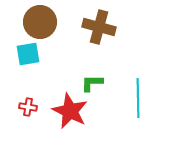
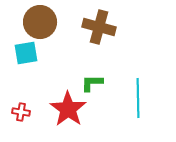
cyan square: moved 2 px left, 1 px up
red cross: moved 7 px left, 5 px down
red star: moved 2 px left, 2 px up; rotated 9 degrees clockwise
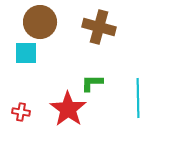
cyan square: rotated 10 degrees clockwise
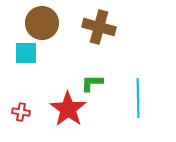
brown circle: moved 2 px right, 1 px down
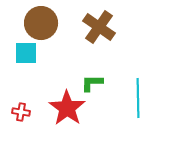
brown circle: moved 1 px left
brown cross: rotated 20 degrees clockwise
red star: moved 1 px left, 1 px up
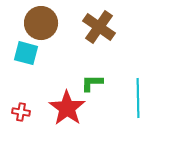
cyan square: rotated 15 degrees clockwise
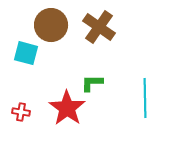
brown circle: moved 10 px right, 2 px down
cyan line: moved 7 px right
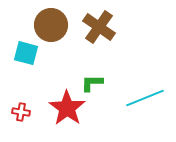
cyan line: rotated 69 degrees clockwise
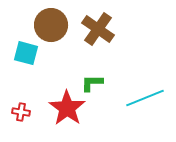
brown cross: moved 1 px left, 2 px down
